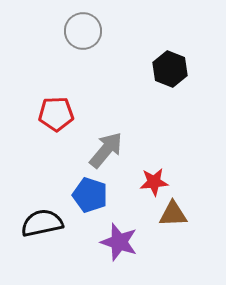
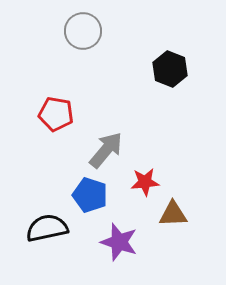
red pentagon: rotated 12 degrees clockwise
red star: moved 9 px left
black semicircle: moved 5 px right, 5 px down
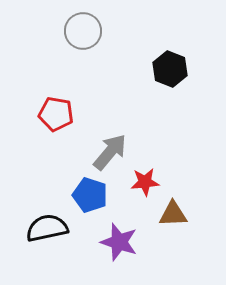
gray arrow: moved 4 px right, 2 px down
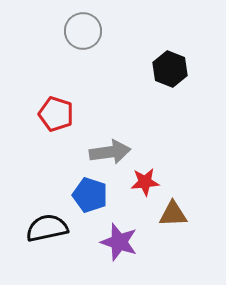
red pentagon: rotated 8 degrees clockwise
gray arrow: rotated 42 degrees clockwise
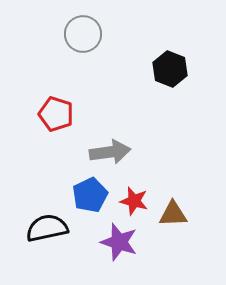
gray circle: moved 3 px down
red star: moved 11 px left, 19 px down; rotated 20 degrees clockwise
blue pentagon: rotated 28 degrees clockwise
